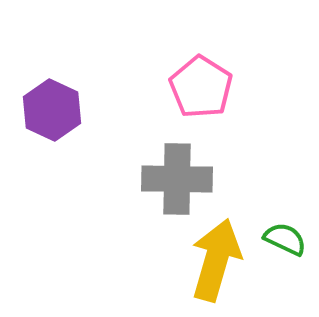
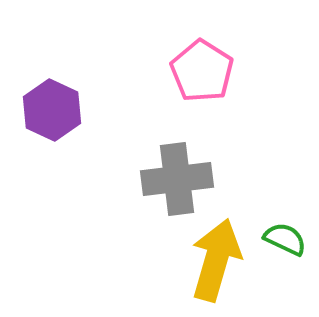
pink pentagon: moved 1 px right, 16 px up
gray cross: rotated 8 degrees counterclockwise
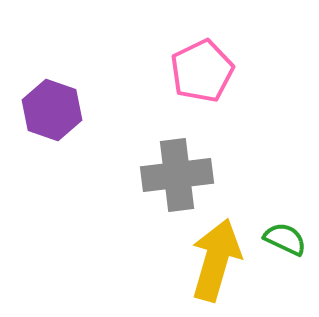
pink pentagon: rotated 14 degrees clockwise
purple hexagon: rotated 6 degrees counterclockwise
gray cross: moved 4 px up
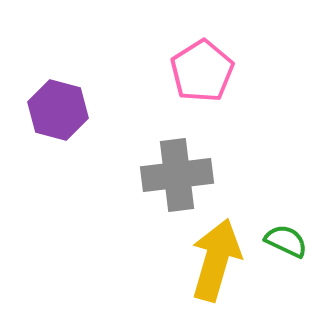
pink pentagon: rotated 6 degrees counterclockwise
purple hexagon: moved 6 px right; rotated 4 degrees counterclockwise
green semicircle: moved 1 px right, 2 px down
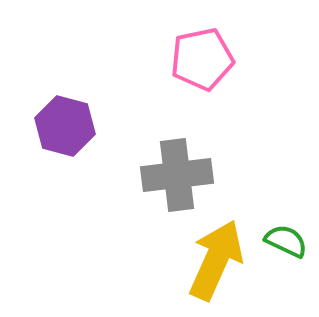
pink pentagon: moved 12 px up; rotated 20 degrees clockwise
purple hexagon: moved 7 px right, 16 px down
yellow arrow: rotated 8 degrees clockwise
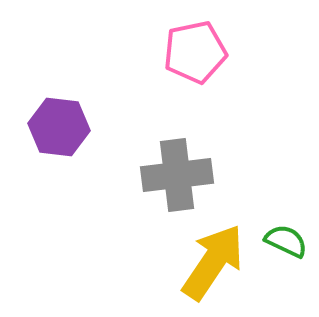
pink pentagon: moved 7 px left, 7 px up
purple hexagon: moved 6 px left, 1 px down; rotated 8 degrees counterclockwise
yellow arrow: moved 3 px left, 2 px down; rotated 10 degrees clockwise
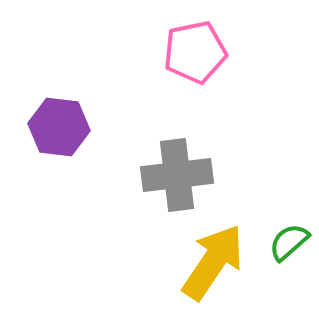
green semicircle: moved 3 px right, 1 px down; rotated 66 degrees counterclockwise
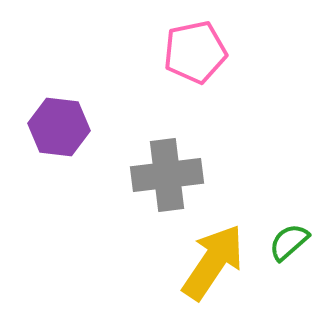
gray cross: moved 10 px left
